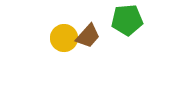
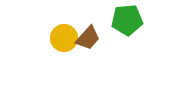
brown trapezoid: moved 2 px down
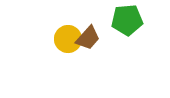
yellow circle: moved 4 px right, 1 px down
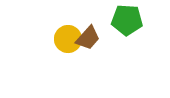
green pentagon: rotated 8 degrees clockwise
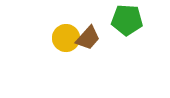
yellow circle: moved 2 px left, 1 px up
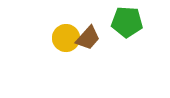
green pentagon: moved 2 px down
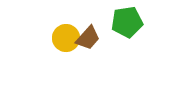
green pentagon: rotated 12 degrees counterclockwise
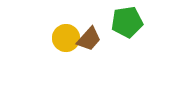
brown trapezoid: moved 1 px right, 1 px down
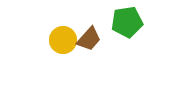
yellow circle: moved 3 px left, 2 px down
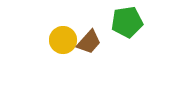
brown trapezoid: moved 3 px down
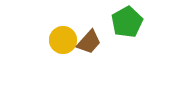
green pentagon: rotated 20 degrees counterclockwise
